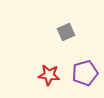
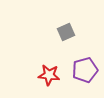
purple pentagon: moved 3 px up
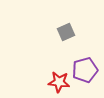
red star: moved 10 px right, 7 px down
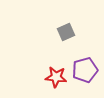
red star: moved 3 px left, 5 px up
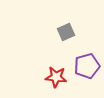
purple pentagon: moved 2 px right, 4 px up
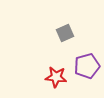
gray square: moved 1 px left, 1 px down
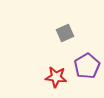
purple pentagon: rotated 15 degrees counterclockwise
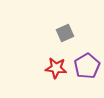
red star: moved 9 px up
